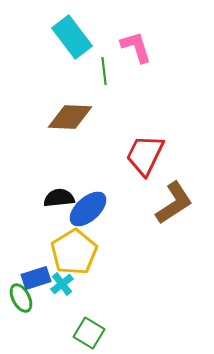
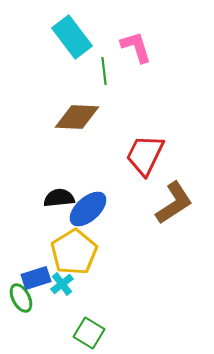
brown diamond: moved 7 px right
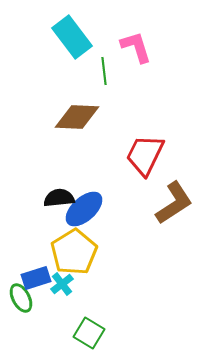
blue ellipse: moved 4 px left
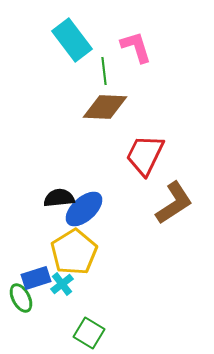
cyan rectangle: moved 3 px down
brown diamond: moved 28 px right, 10 px up
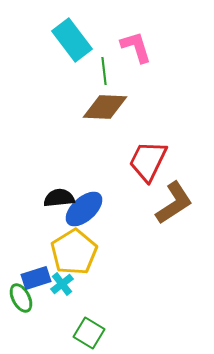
red trapezoid: moved 3 px right, 6 px down
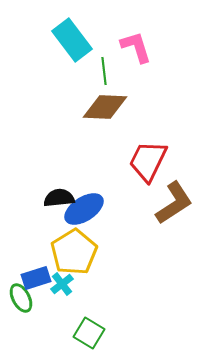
blue ellipse: rotated 9 degrees clockwise
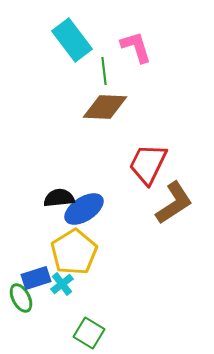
red trapezoid: moved 3 px down
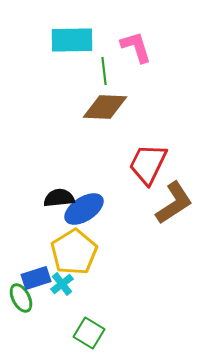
cyan rectangle: rotated 54 degrees counterclockwise
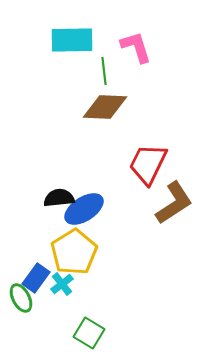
blue rectangle: rotated 36 degrees counterclockwise
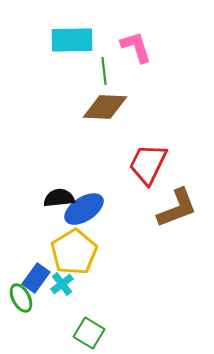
brown L-shape: moved 3 px right, 5 px down; rotated 12 degrees clockwise
